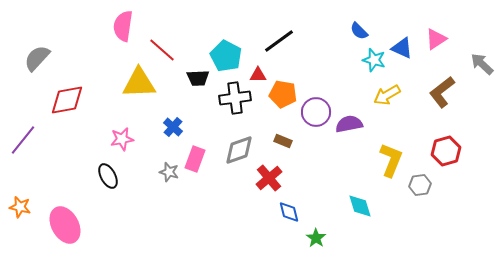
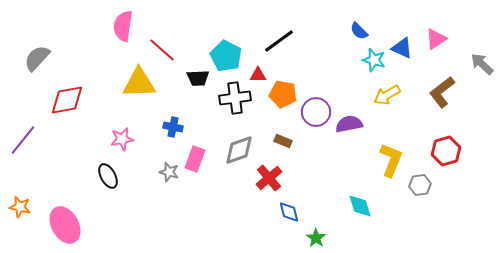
blue cross: rotated 30 degrees counterclockwise
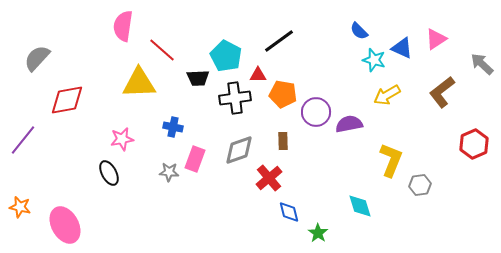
brown rectangle: rotated 66 degrees clockwise
red hexagon: moved 28 px right, 7 px up; rotated 8 degrees counterclockwise
gray star: rotated 12 degrees counterclockwise
black ellipse: moved 1 px right, 3 px up
green star: moved 2 px right, 5 px up
